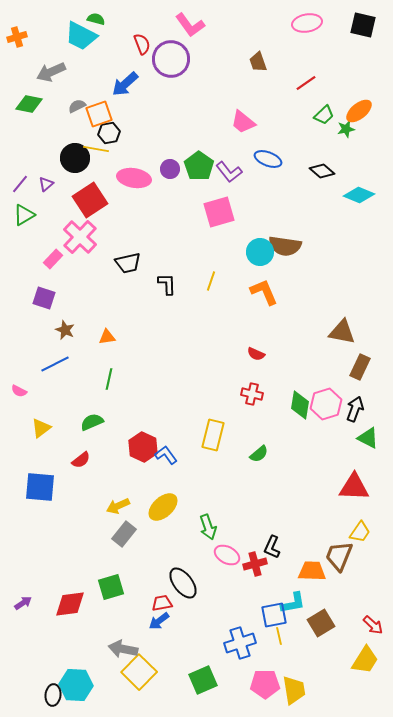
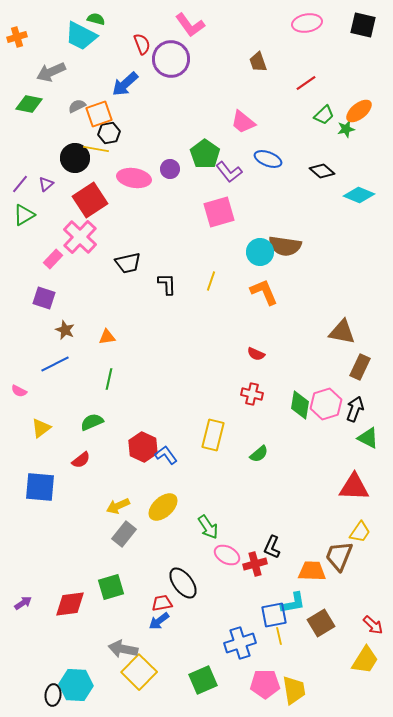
green pentagon at (199, 166): moved 6 px right, 12 px up
green arrow at (208, 527): rotated 15 degrees counterclockwise
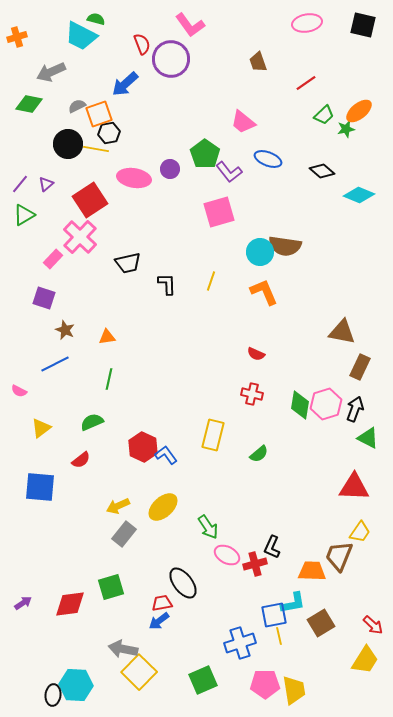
black circle at (75, 158): moved 7 px left, 14 px up
